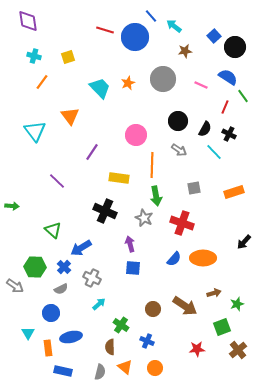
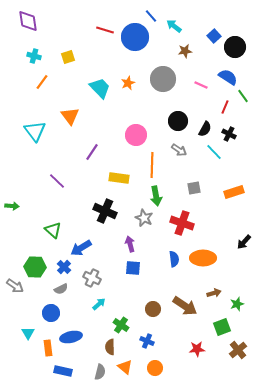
blue semicircle at (174, 259): rotated 49 degrees counterclockwise
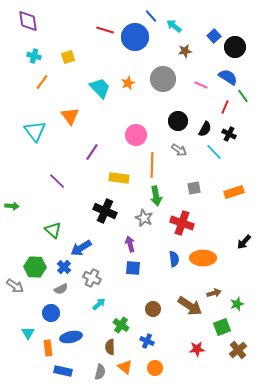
brown arrow at (185, 306): moved 5 px right
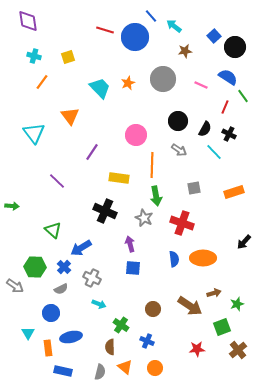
cyan triangle at (35, 131): moved 1 px left, 2 px down
cyan arrow at (99, 304): rotated 64 degrees clockwise
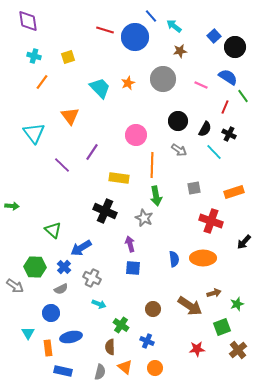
brown star at (185, 51): moved 5 px left
purple line at (57, 181): moved 5 px right, 16 px up
red cross at (182, 223): moved 29 px right, 2 px up
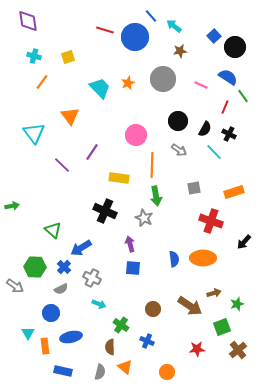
green arrow at (12, 206): rotated 16 degrees counterclockwise
orange rectangle at (48, 348): moved 3 px left, 2 px up
orange circle at (155, 368): moved 12 px right, 4 px down
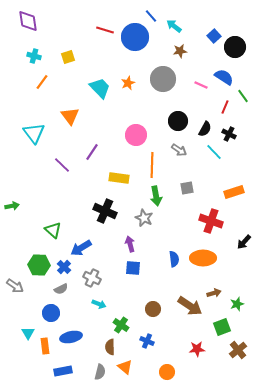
blue semicircle at (228, 77): moved 4 px left
gray square at (194, 188): moved 7 px left
green hexagon at (35, 267): moved 4 px right, 2 px up
blue rectangle at (63, 371): rotated 24 degrees counterclockwise
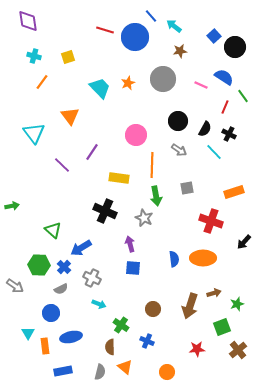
brown arrow at (190, 306): rotated 75 degrees clockwise
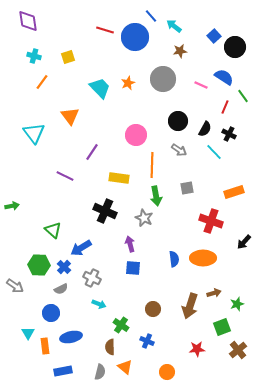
purple line at (62, 165): moved 3 px right, 11 px down; rotated 18 degrees counterclockwise
